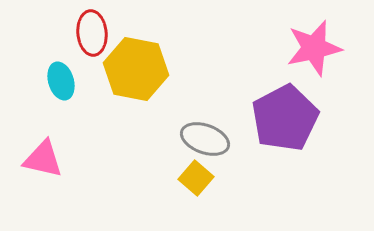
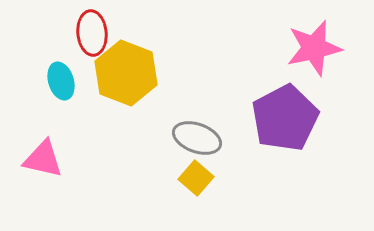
yellow hexagon: moved 10 px left, 4 px down; rotated 10 degrees clockwise
gray ellipse: moved 8 px left, 1 px up
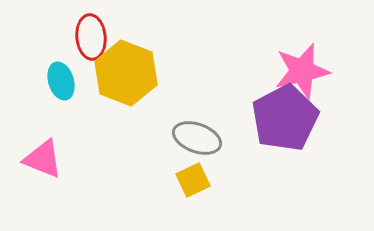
red ellipse: moved 1 px left, 4 px down
pink star: moved 12 px left, 23 px down
pink triangle: rotated 9 degrees clockwise
yellow square: moved 3 px left, 2 px down; rotated 24 degrees clockwise
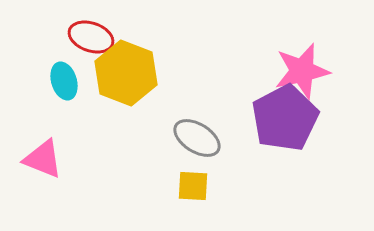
red ellipse: rotated 66 degrees counterclockwise
cyan ellipse: moved 3 px right
gray ellipse: rotated 12 degrees clockwise
yellow square: moved 6 px down; rotated 28 degrees clockwise
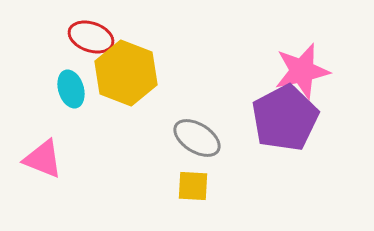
cyan ellipse: moved 7 px right, 8 px down
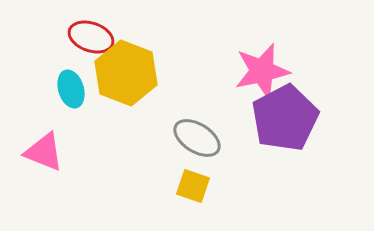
pink star: moved 40 px left
pink triangle: moved 1 px right, 7 px up
yellow square: rotated 16 degrees clockwise
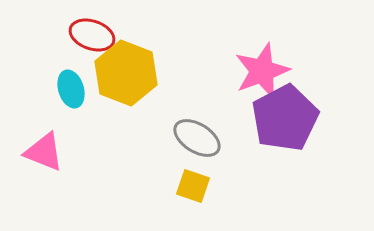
red ellipse: moved 1 px right, 2 px up
pink star: rotated 8 degrees counterclockwise
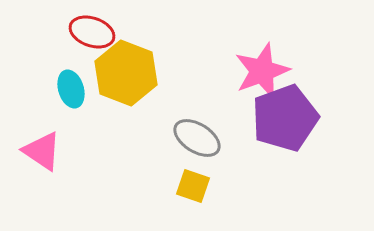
red ellipse: moved 3 px up
purple pentagon: rotated 8 degrees clockwise
pink triangle: moved 2 px left, 1 px up; rotated 12 degrees clockwise
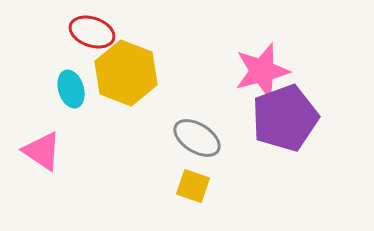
pink star: rotated 6 degrees clockwise
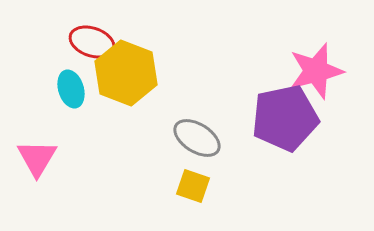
red ellipse: moved 10 px down
pink star: moved 54 px right
purple pentagon: rotated 8 degrees clockwise
pink triangle: moved 5 px left, 7 px down; rotated 27 degrees clockwise
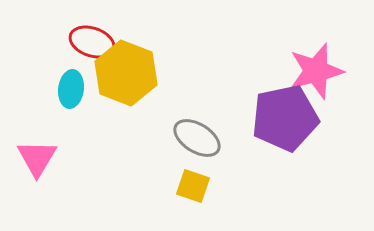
cyan ellipse: rotated 24 degrees clockwise
